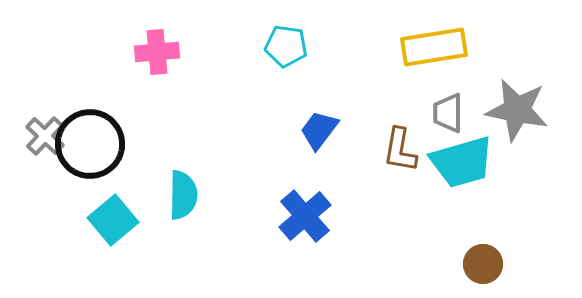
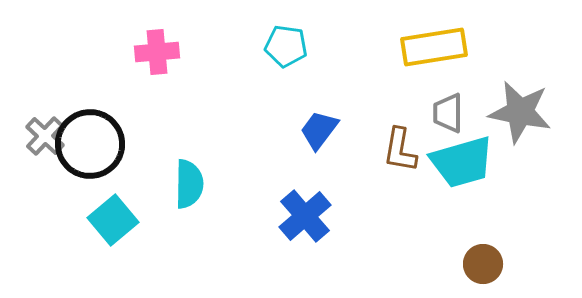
gray star: moved 3 px right, 2 px down
cyan semicircle: moved 6 px right, 11 px up
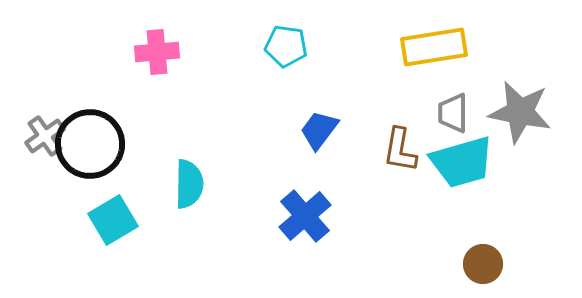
gray trapezoid: moved 5 px right
gray cross: rotated 12 degrees clockwise
cyan square: rotated 9 degrees clockwise
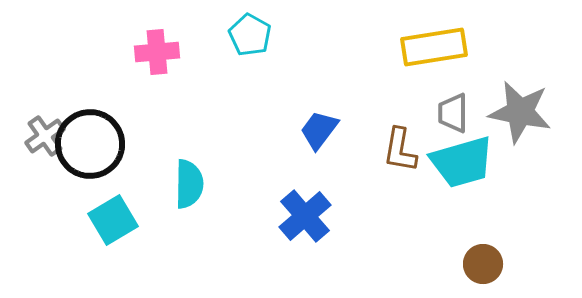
cyan pentagon: moved 36 px left, 11 px up; rotated 21 degrees clockwise
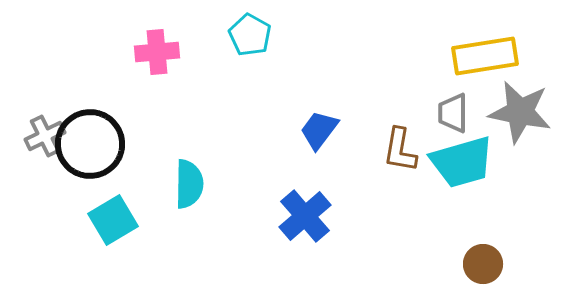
yellow rectangle: moved 51 px right, 9 px down
gray cross: rotated 9 degrees clockwise
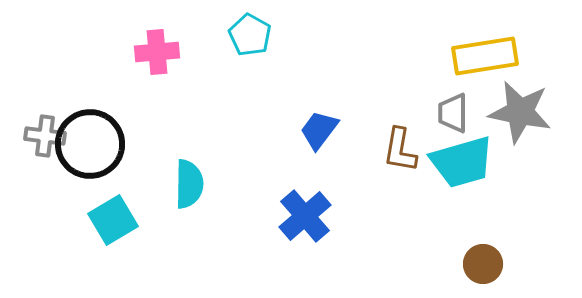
gray cross: rotated 33 degrees clockwise
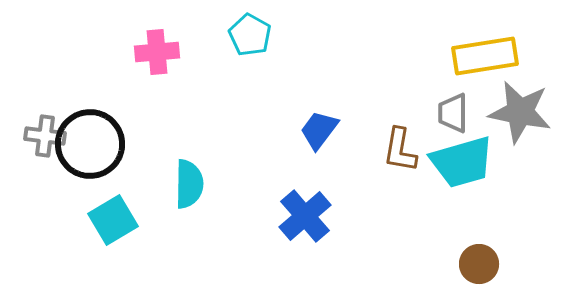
brown circle: moved 4 px left
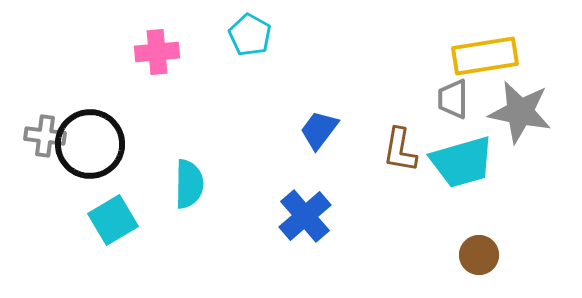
gray trapezoid: moved 14 px up
brown circle: moved 9 px up
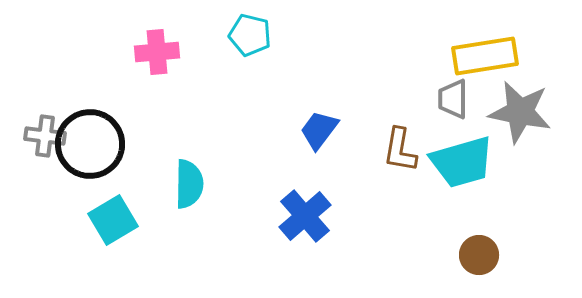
cyan pentagon: rotated 15 degrees counterclockwise
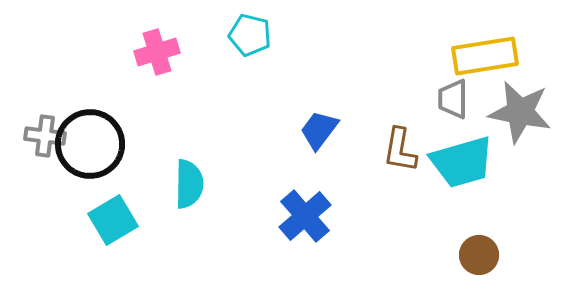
pink cross: rotated 12 degrees counterclockwise
